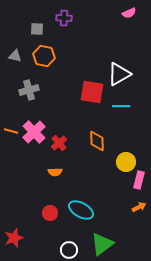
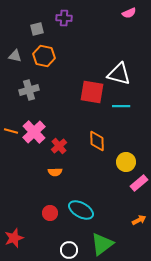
gray square: rotated 16 degrees counterclockwise
white triangle: rotated 45 degrees clockwise
red cross: moved 3 px down
pink rectangle: moved 3 px down; rotated 36 degrees clockwise
orange arrow: moved 13 px down
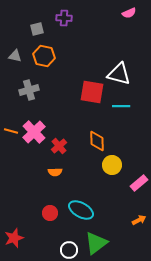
yellow circle: moved 14 px left, 3 px down
green triangle: moved 6 px left, 1 px up
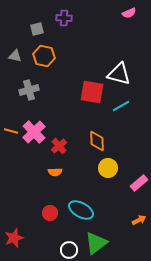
cyan line: rotated 30 degrees counterclockwise
yellow circle: moved 4 px left, 3 px down
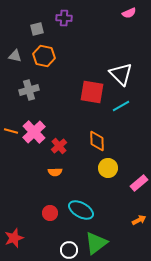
white triangle: moved 2 px right; rotated 30 degrees clockwise
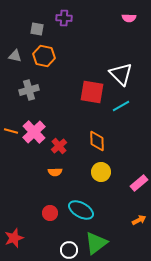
pink semicircle: moved 5 px down; rotated 24 degrees clockwise
gray square: rotated 24 degrees clockwise
yellow circle: moved 7 px left, 4 px down
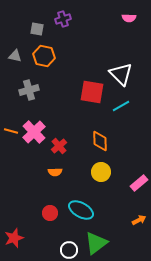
purple cross: moved 1 px left, 1 px down; rotated 21 degrees counterclockwise
orange diamond: moved 3 px right
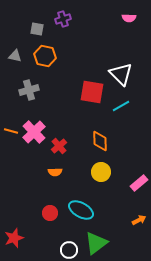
orange hexagon: moved 1 px right
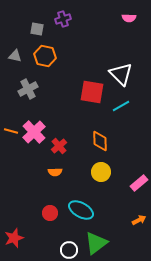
gray cross: moved 1 px left, 1 px up; rotated 12 degrees counterclockwise
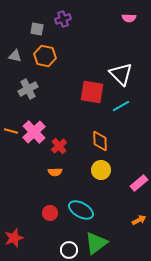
yellow circle: moved 2 px up
